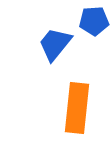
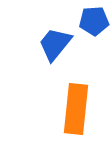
orange rectangle: moved 1 px left, 1 px down
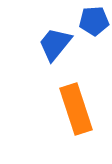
orange rectangle: rotated 24 degrees counterclockwise
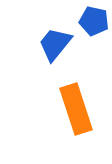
blue pentagon: rotated 16 degrees clockwise
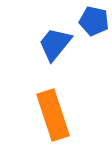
orange rectangle: moved 23 px left, 6 px down
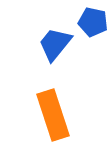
blue pentagon: moved 1 px left, 1 px down
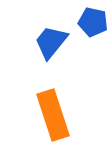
blue trapezoid: moved 4 px left, 2 px up
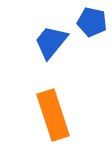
blue pentagon: moved 1 px left
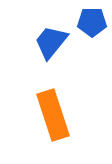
blue pentagon: rotated 12 degrees counterclockwise
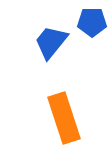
orange rectangle: moved 11 px right, 3 px down
